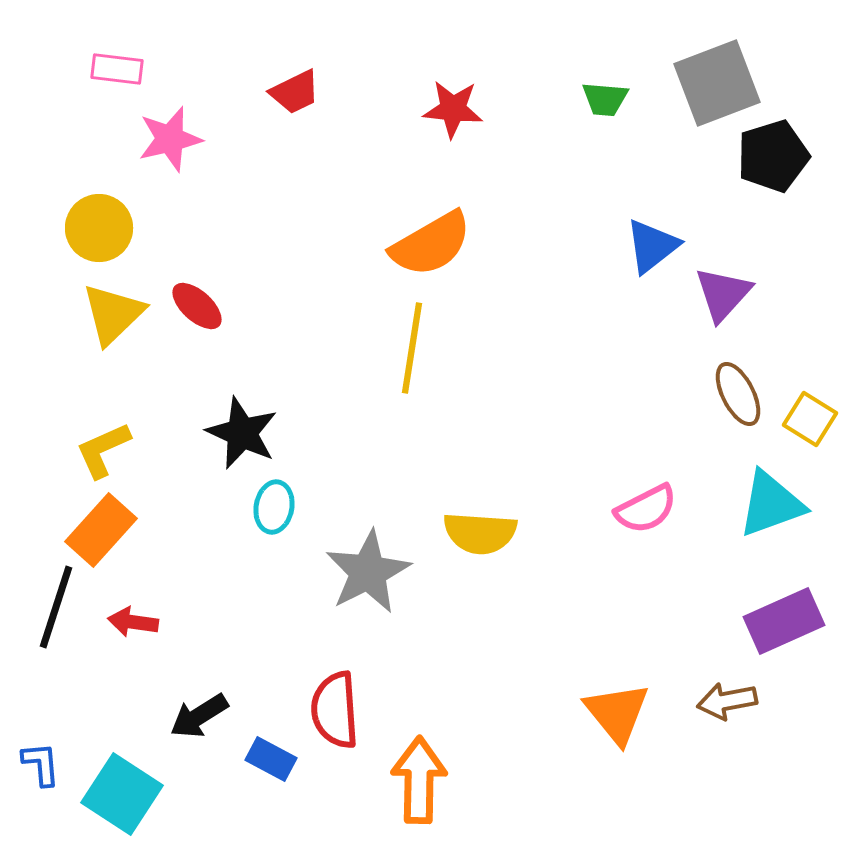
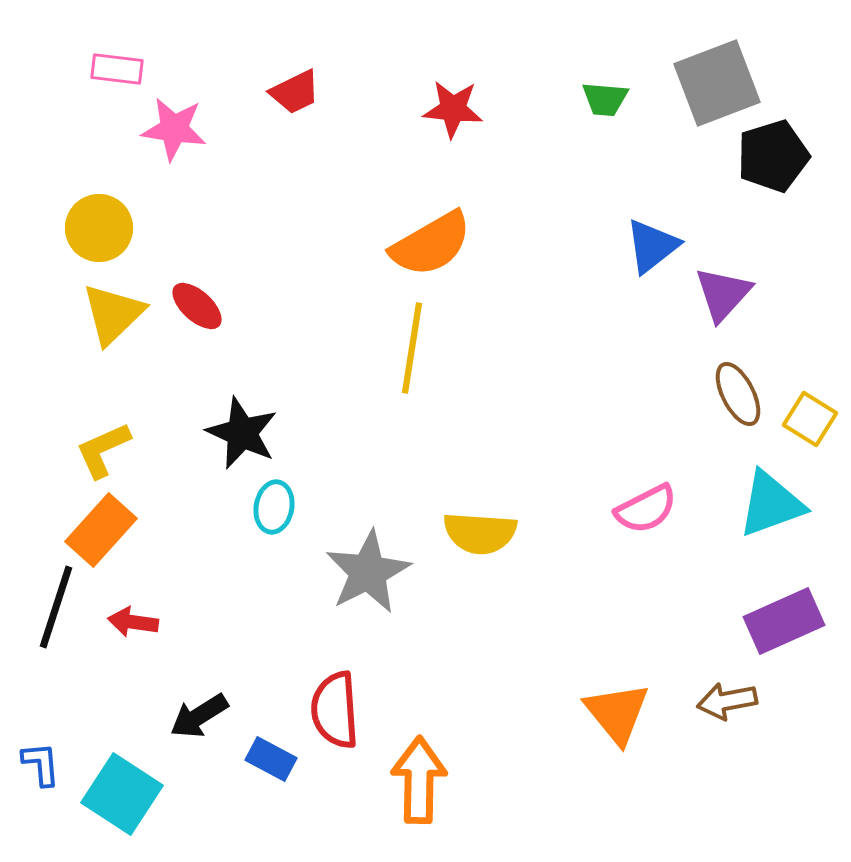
pink star: moved 4 px right, 10 px up; rotated 22 degrees clockwise
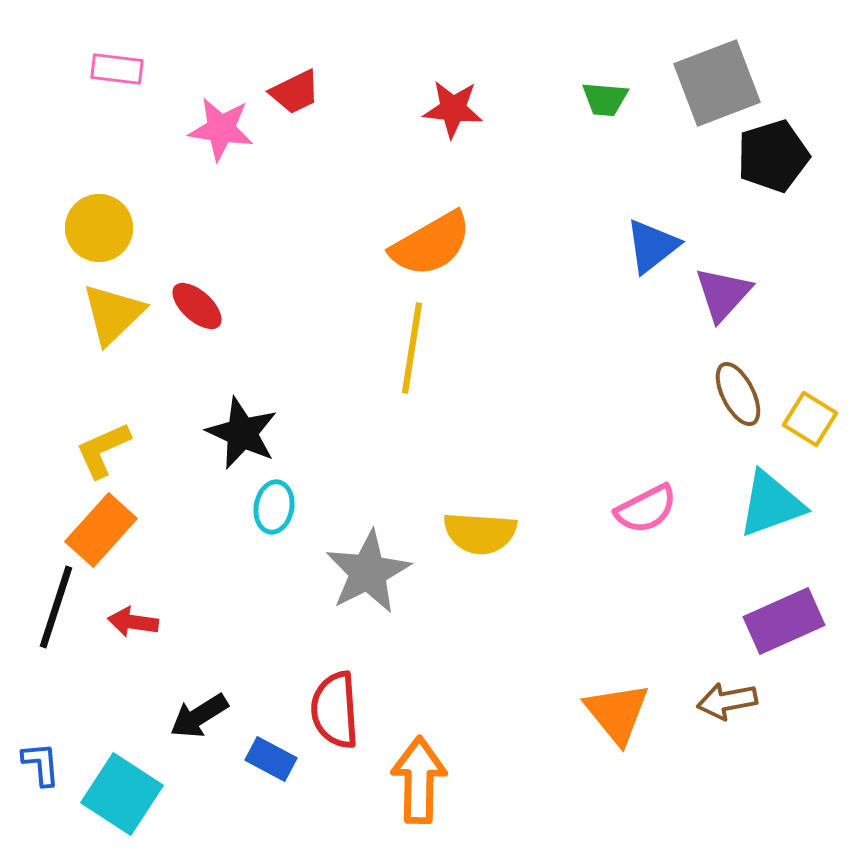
pink star: moved 47 px right
